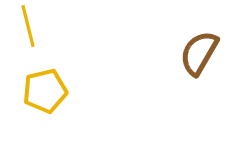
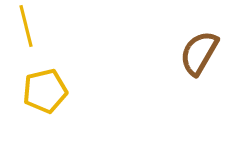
yellow line: moved 2 px left
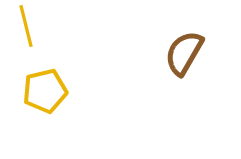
brown semicircle: moved 15 px left
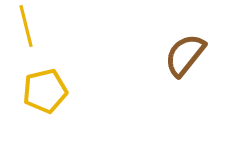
brown semicircle: moved 1 px right, 2 px down; rotated 9 degrees clockwise
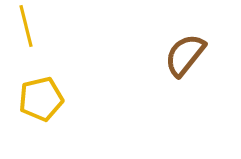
yellow pentagon: moved 4 px left, 8 px down
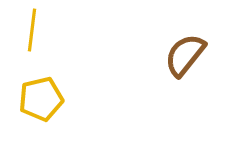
yellow line: moved 6 px right, 4 px down; rotated 21 degrees clockwise
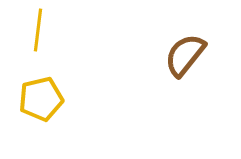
yellow line: moved 6 px right
